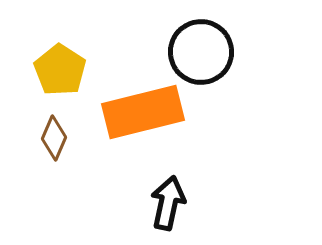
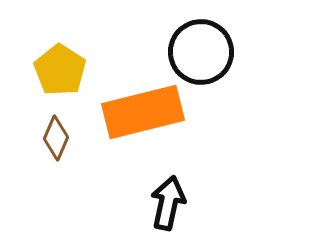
brown diamond: moved 2 px right
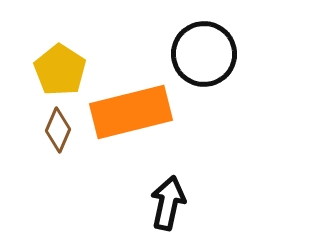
black circle: moved 3 px right, 2 px down
orange rectangle: moved 12 px left
brown diamond: moved 2 px right, 8 px up
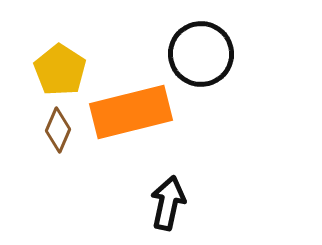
black circle: moved 3 px left
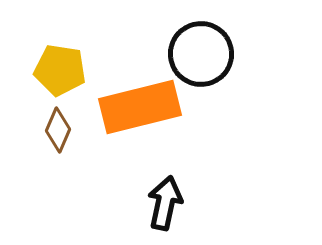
yellow pentagon: rotated 24 degrees counterclockwise
orange rectangle: moved 9 px right, 5 px up
black arrow: moved 3 px left
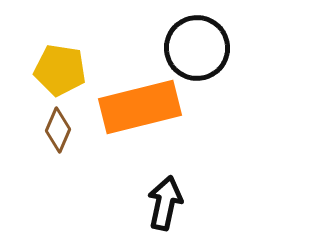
black circle: moved 4 px left, 6 px up
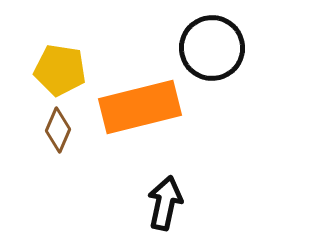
black circle: moved 15 px right
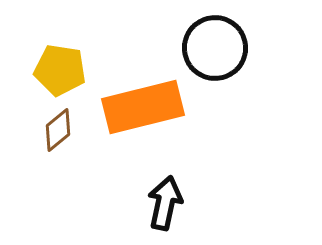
black circle: moved 3 px right
orange rectangle: moved 3 px right
brown diamond: rotated 27 degrees clockwise
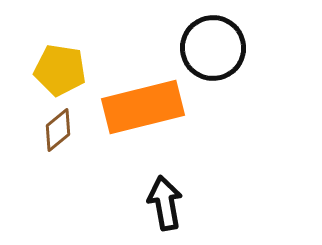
black circle: moved 2 px left
black arrow: rotated 22 degrees counterclockwise
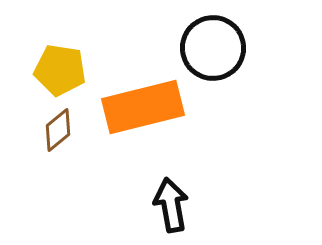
black arrow: moved 6 px right, 2 px down
